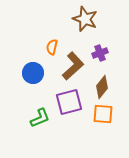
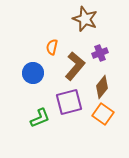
brown L-shape: moved 2 px right; rotated 8 degrees counterclockwise
orange square: rotated 30 degrees clockwise
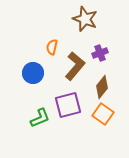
purple square: moved 1 px left, 3 px down
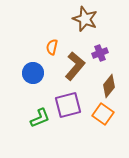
brown diamond: moved 7 px right, 1 px up
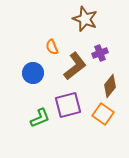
orange semicircle: rotated 35 degrees counterclockwise
brown L-shape: rotated 12 degrees clockwise
brown diamond: moved 1 px right
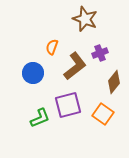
orange semicircle: rotated 42 degrees clockwise
brown diamond: moved 4 px right, 4 px up
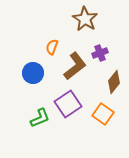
brown star: rotated 10 degrees clockwise
purple square: moved 1 px up; rotated 20 degrees counterclockwise
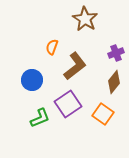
purple cross: moved 16 px right
blue circle: moved 1 px left, 7 px down
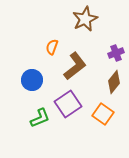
brown star: rotated 15 degrees clockwise
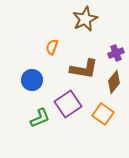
brown L-shape: moved 9 px right, 3 px down; rotated 48 degrees clockwise
